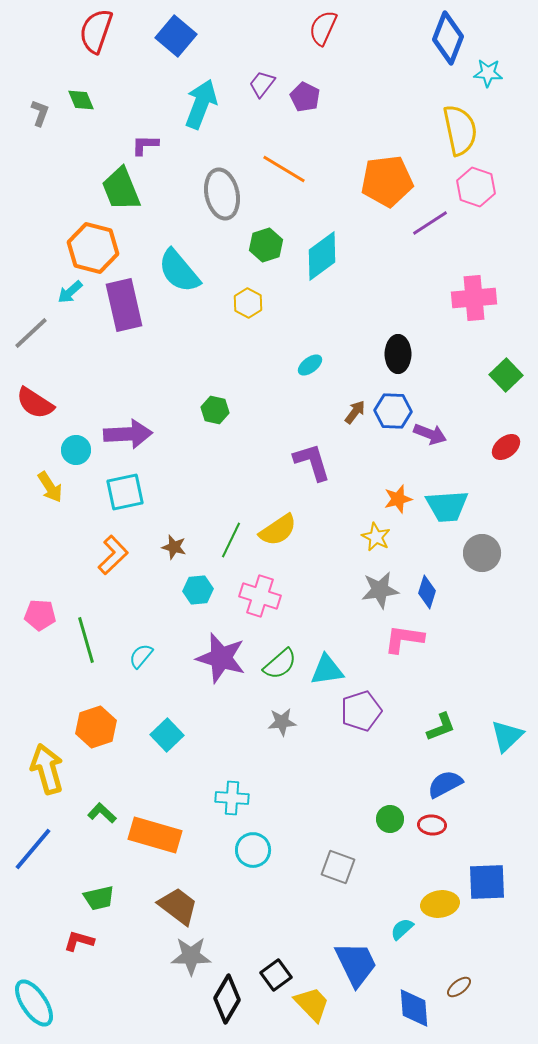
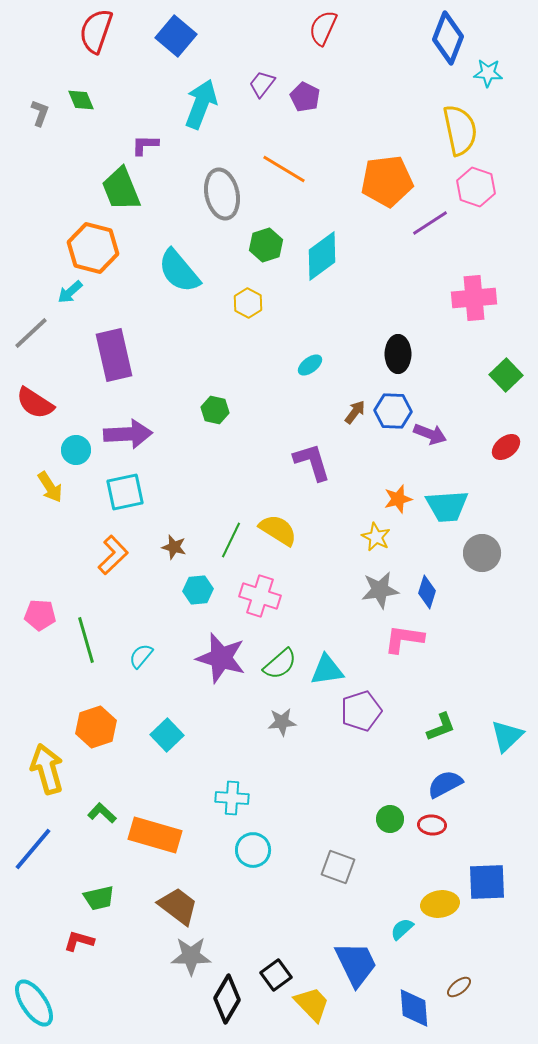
purple rectangle at (124, 305): moved 10 px left, 50 px down
yellow semicircle at (278, 530): rotated 114 degrees counterclockwise
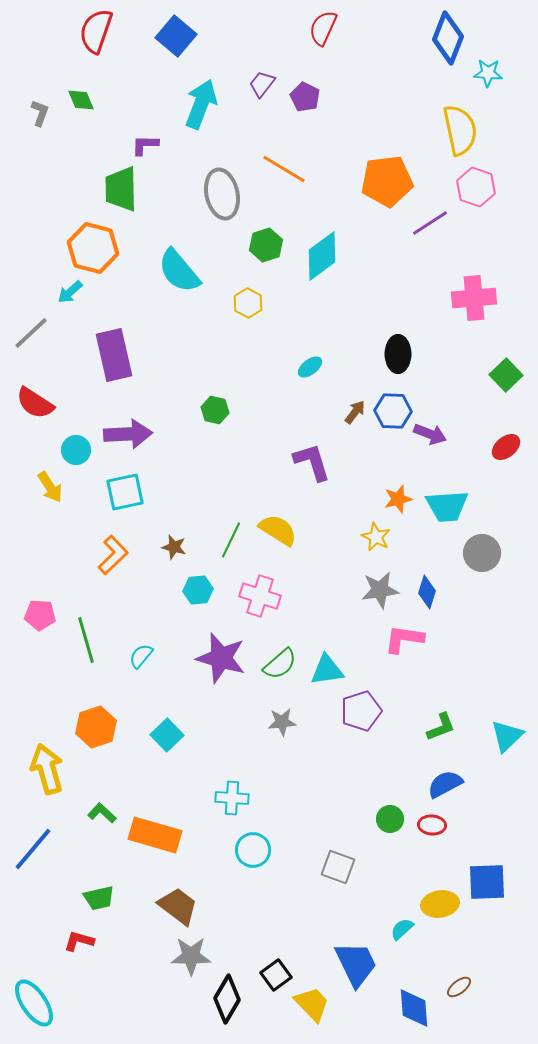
green trapezoid at (121, 189): rotated 21 degrees clockwise
cyan ellipse at (310, 365): moved 2 px down
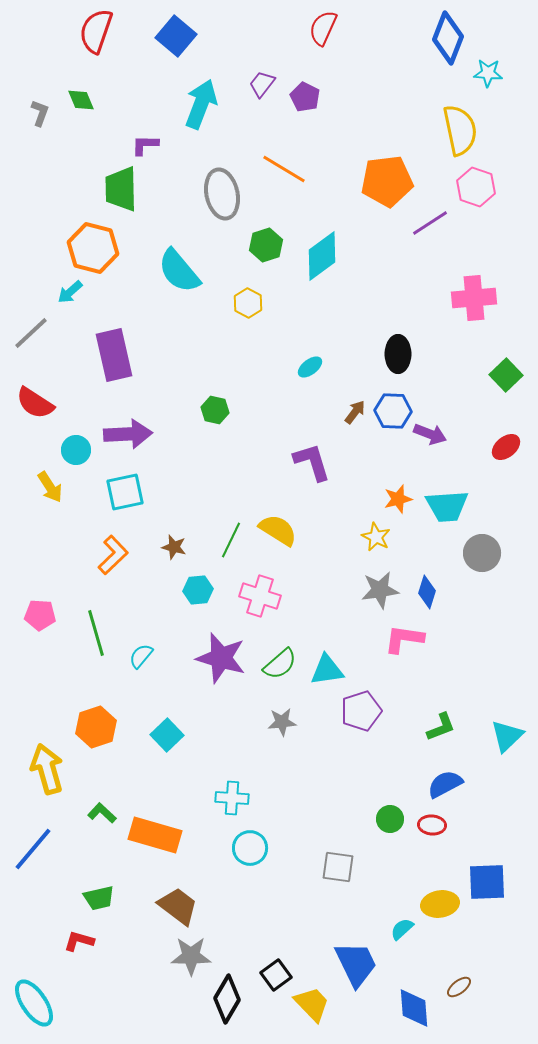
green line at (86, 640): moved 10 px right, 7 px up
cyan circle at (253, 850): moved 3 px left, 2 px up
gray square at (338, 867): rotated 12 degrees counterclockwise
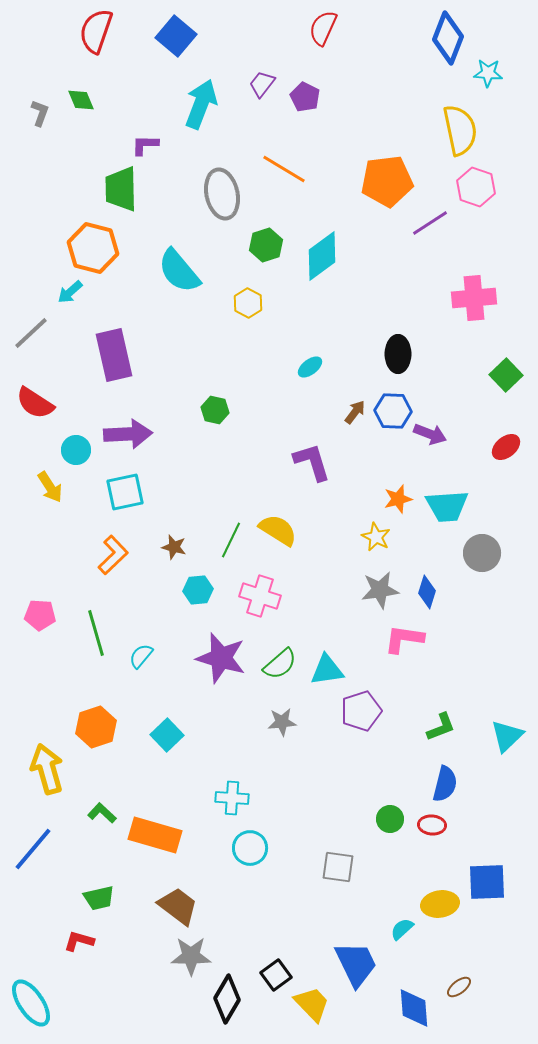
blue semicircle at (445, 784): rotated 132 degrees clockwise
cyan ellipse at (34, 1003): moved 3 px left
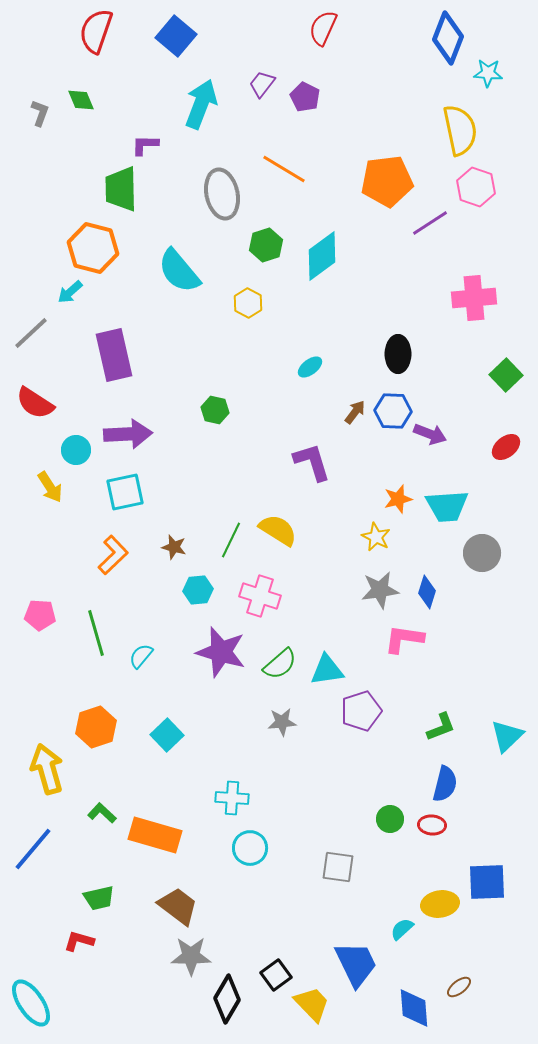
purple star at (221, 658): moved 6 px up
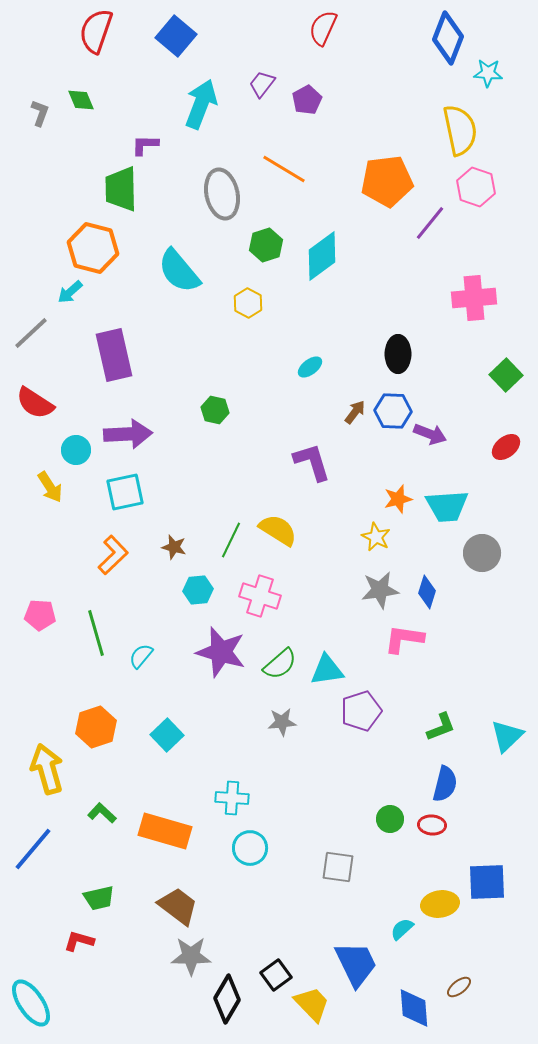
purple pentagon at (305, 97): moved 2 px right, 3 px down; rotated 16 degrees clockwise
purple line at (430, 223): rotated 18 degrees counterclockwise
orange rectangle at (155, 835): moved 10 px right, 4 px up
